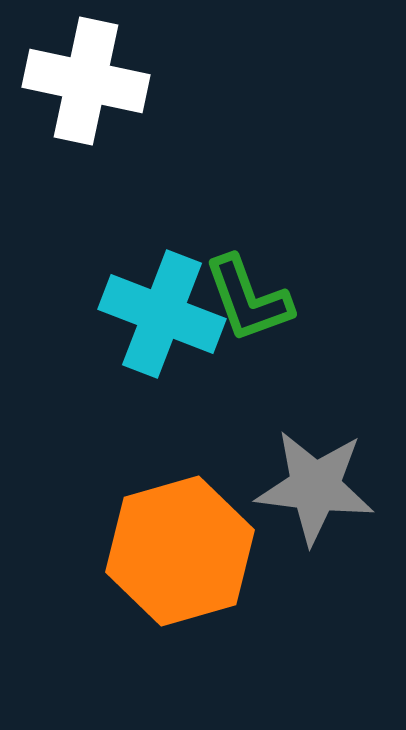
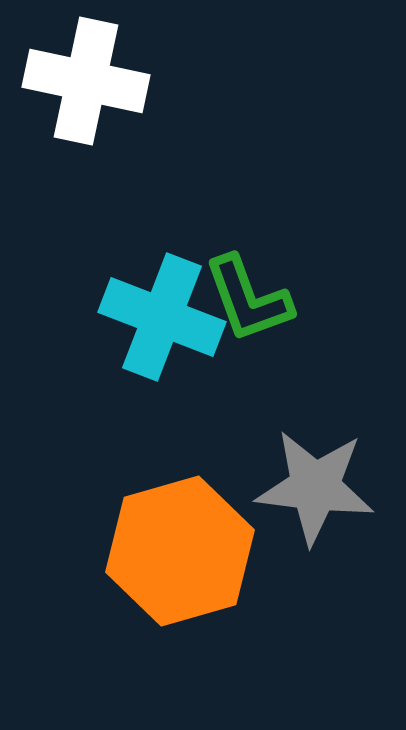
cyan cross: moved 3 px down
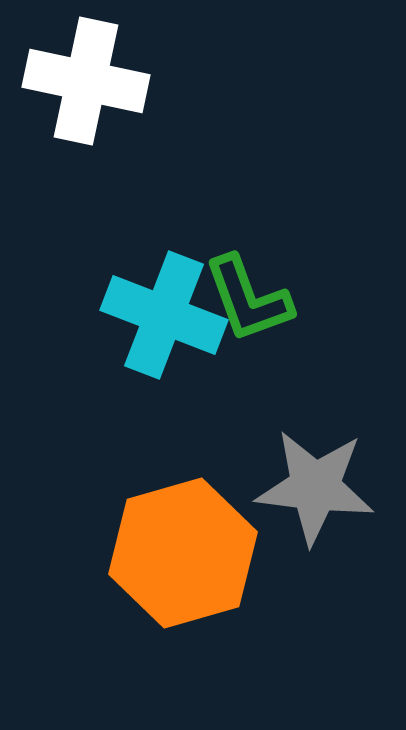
cyan cross: moved 2 px right, 2 px up
orange hexagon: moved 3 px right, 2 px down
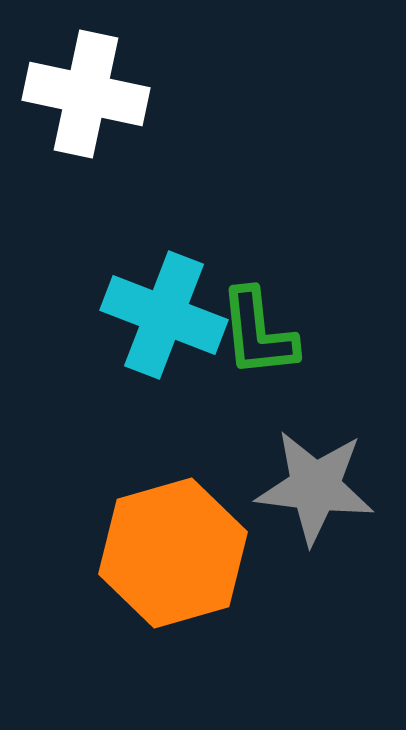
white cross: moved 13 px down
green L-shape: moved 10 px right, 34 px down; rotated 14 degrees clockwise
orange hexagon: moved 10 px left
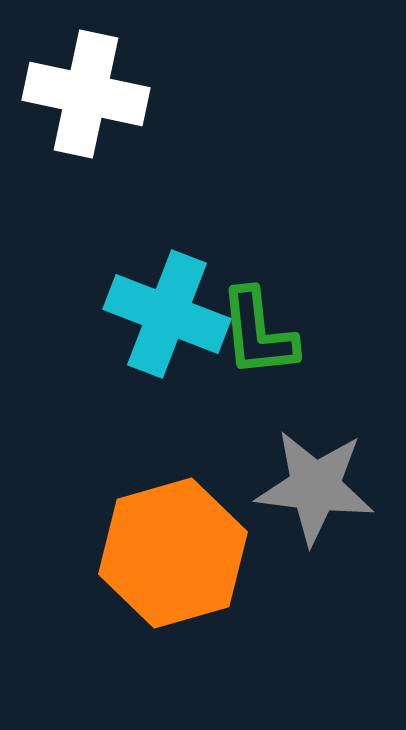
cyan cross: moved 3 px right, 1 px up
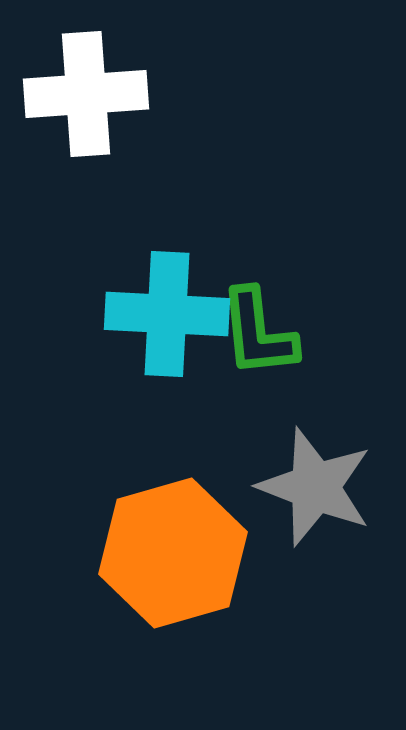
white cross: rotated 16 degrees counterclockwise
cyan cross: rotated 18 degrees counterclockwise
gray star: rotated 14 degrees clockwise
